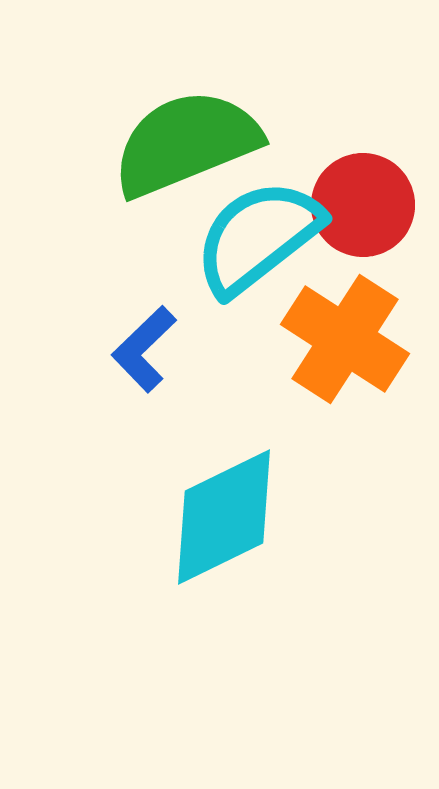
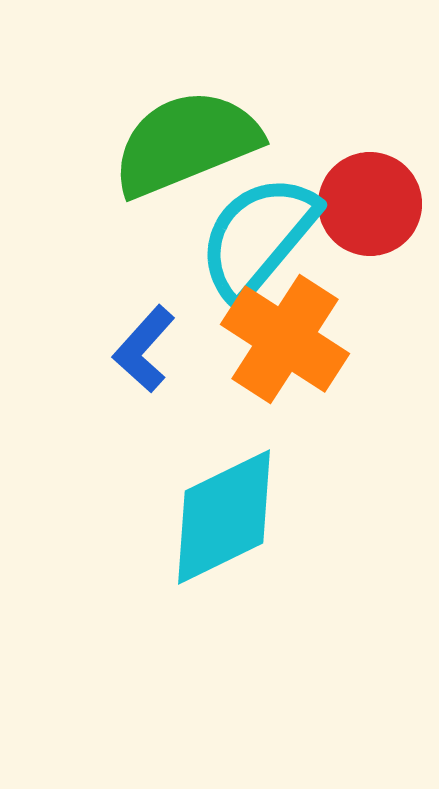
red circle: moved 7 px right, 1 px up
cyan semicircle: rotated 12 degrees counterclockwise
orange cross: moved 60 px left
blue L-shape: rotated 4 degrees counterclockwise
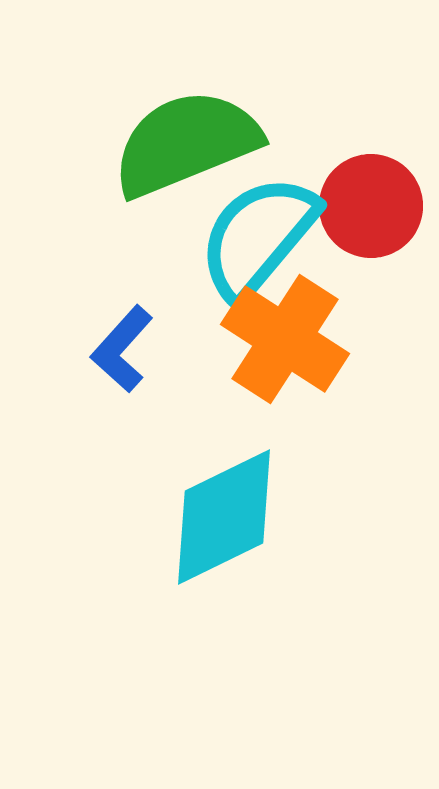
red circle: moved 1 px right, 2 px down
blue L-shape: moved 22 px left
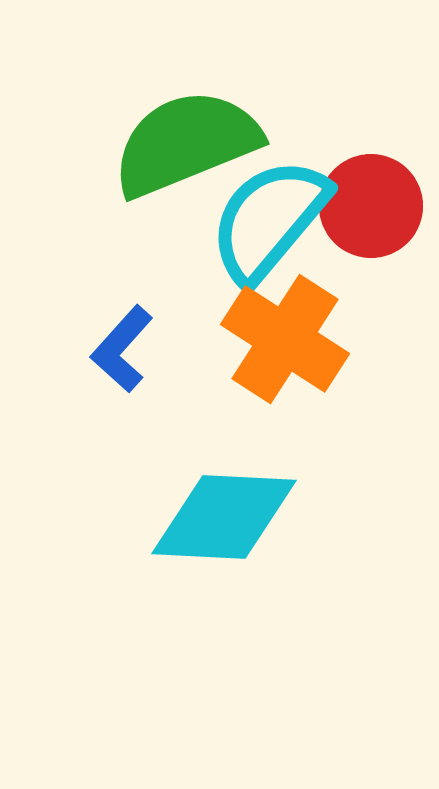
cyan semicircle: moved 11 px right, 17 px up
cyan diamond: rotated 29 degrees clockwise
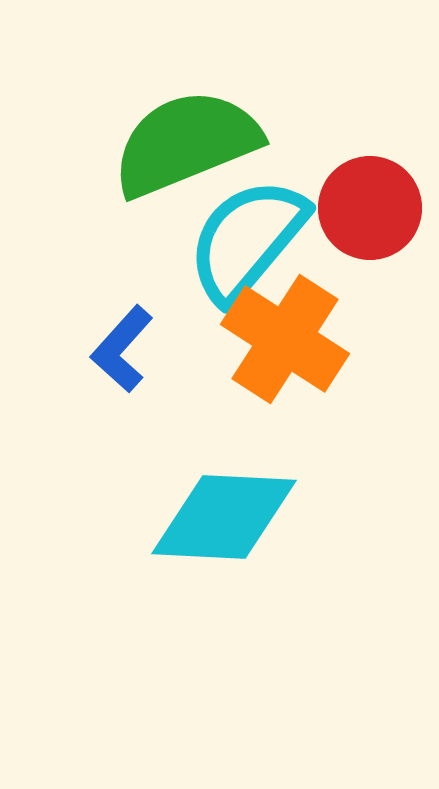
red circle: moved 1 px left, 2 px down
cyan semicircle: moved 22 px left, 20 px down
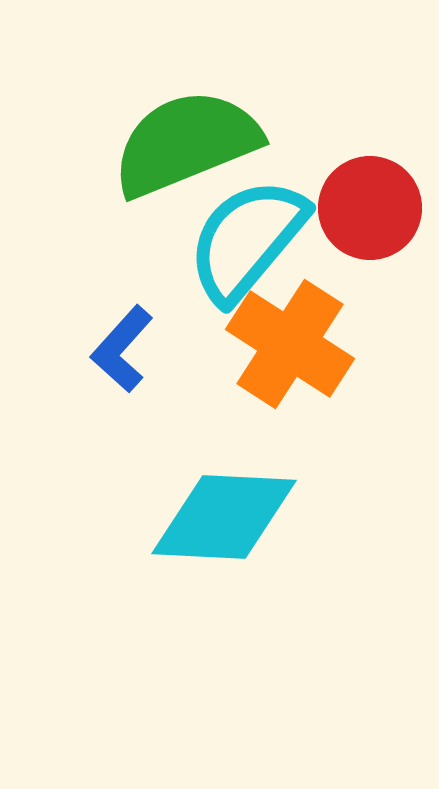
orange cross: moved 5 px right, 5 px down
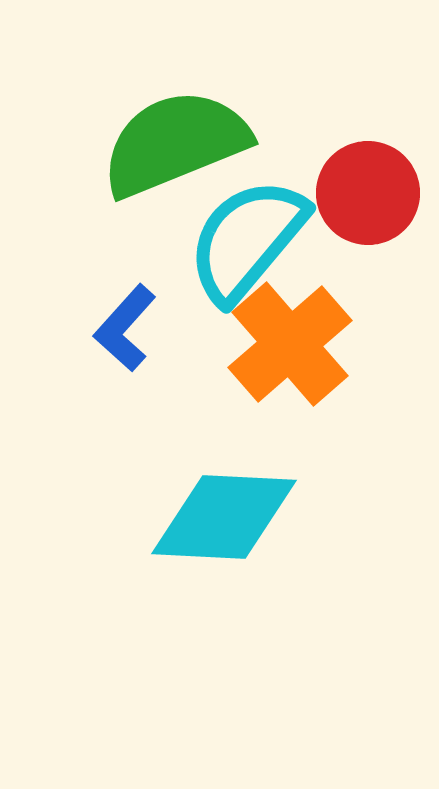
green semicircle: moved 11 px left
red circle: moved 2 px left, 15 px up
orange cross: rotated 16 degrees clockwise
blue L-shape: moved 3 px right, 21 px up
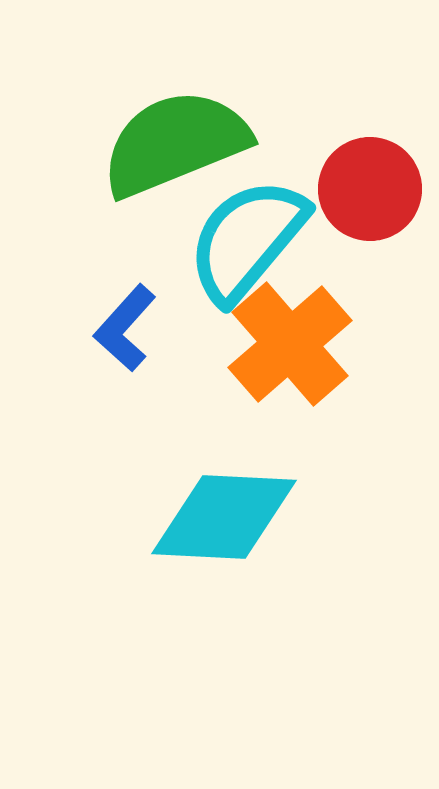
red circle: moved 2 px right, 4 px up
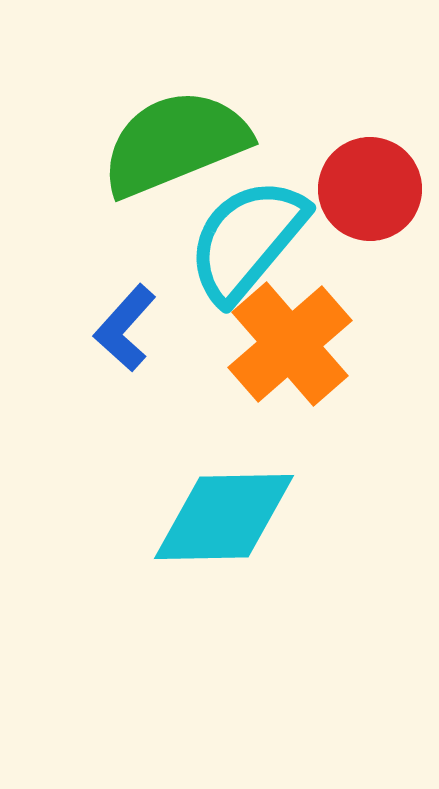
cyan diamond: rotated 4 degrees counterclockwise
